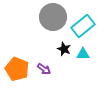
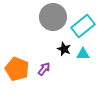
purple arrow: rotated 88 degrees counterclockwise
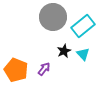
black star: moved 2 px down; rotated 24 degrees clockwise
cyan triangle: rotated 48 degrees clockwise
orange pentagon: moved 1 px left, 1 px down
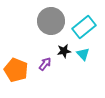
gray circle: moved 2 px left, 4 px down
cyan rectangle: moved 1 px right, 1 px down
black star: rotated 16 degrees clockwise
purple arrow: moved 1 px right, 5 px up
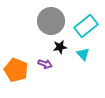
cyan rectangle: moved 2 px right, 1 px up
black star: moved 4 px left, 4 px up
purple arrow: rotated 72 degrees clockwise
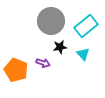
purple arrow: moved 2 px left, 1 px up
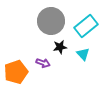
orange pentagon: moved 2 px down; rotated 30 degrees clockwise
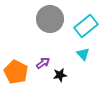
gray circle: moved 1 px left, 2 px up
black star: moved 28 px down
purple arrow: rotated 56 degrees counterclockwise
orange pentagon: rotated 25 degrees counterclockwise
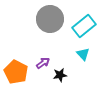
cyan rectangle: moved 2 px left
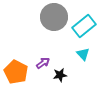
gray circle: moved 4 px right, 2 px up
